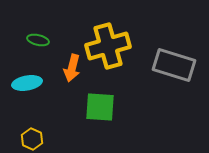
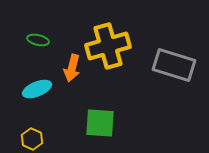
cyan ellipse: moved 10 px right, 6 px down; rotated 12 degrees counterclockwise
green square: moved 16 px down
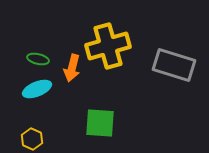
green ellipse: moved 19 px down
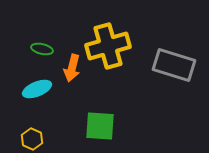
green ellipse: moved 4 px right, 10 px up
green square: moved 3 px down
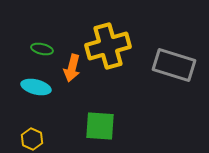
cyan ellipse: moved 1 px left, 2 px up; rotated 36 degrees clockwise
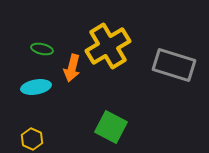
yellow cross: rotated 15 degrees counterclockwise
cyan ellipse: rotated 24 degrees counterclockwise
green square: moved 11 px right, 1 px down; rotated 24 degrees clockwise
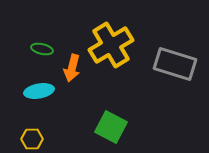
yellow cross: moved 3 px right, 1 px up
gray rectangle: moved 1 px right, 1 px up
cyan ellipse: moved 3 px right, 4 px down
yellow hexagon: rotated 25 degrees counterclockwise
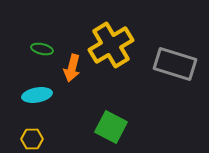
cyan ellipse: moved 2 px left, 4 px down
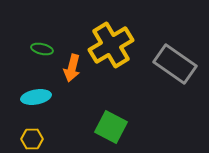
gray rectangle: rotated 18 degrees clockwise
cyan ellipse: moved 1 px left, 2 px down
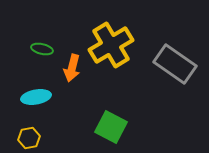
yellow hexagon: moved 3 px left, 1 px up; rotated 10 degrees counterclockwise
